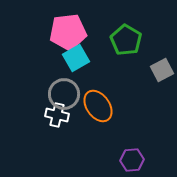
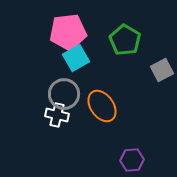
green pentagon: moved 1 px left
orange ellipse: moved 4 px right
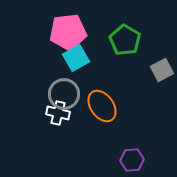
white cross: moved 1 px right, 2 px up
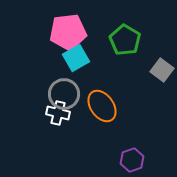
gray square: rotated 25 degrees counterclockwise
purple hexagon: rotated 15 degrees counterclockwise
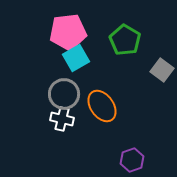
white cross: moved 4 px right, 6 px down
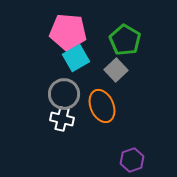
pink pentagon: rotated 12 degrees clockwise
gray square: moved 46 px left; rotated 10 degrees clockwise
orange ellipse: rotated 12 degrees clockwise
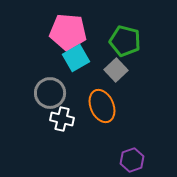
green pentagon: moved 1 px down; rotated 16 degrees counterclockwise
gray circle: moved 14 px left, 1 px up
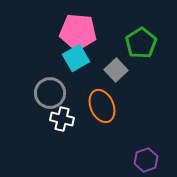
pink pentagon: moved 10 px right
green pentagon: moved 16 px right, 2 px down; rotated 24 degrees clockwise
purple hexagon: moved 14 px right
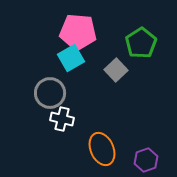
cyan square: moved 5 px left
orange ellipse: moved 43 px down
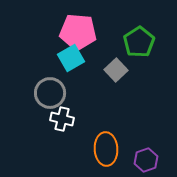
green pentagon: moved 2 px left, 1 px up
orange ellipse: moved 4 px right; rotated 20 degrees clockwise
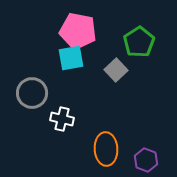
pink pentagon: moved 1 px up; rotated 6 degrees clockwise
cyan square: rotated 20 degrees clockwise
gray circle: moved 18 px left
purple hexagon: rotated 20 degrees counterclockwise
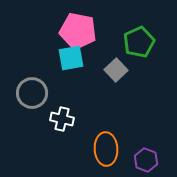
green pentagon: rotated 8 degrees clockwise
